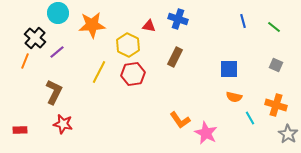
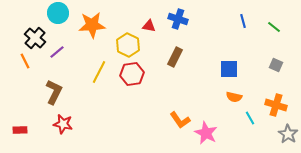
orange line: rotated 49 degrees counterclockwise
red hexagon: moved 1 px left
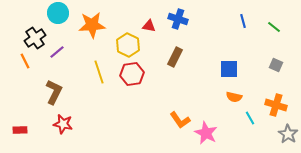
black cross: rotated 15 degrees clockwise
yellow line: rotated 45 degrees counterclockwise
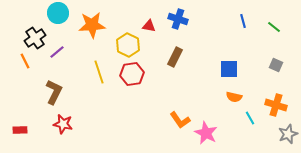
gray star: rotated 18 degrees clockwise
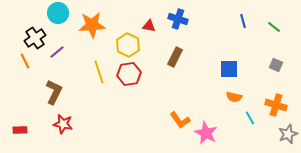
red hexagon: moved 3 px left
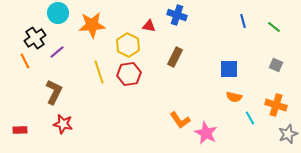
blue cross: moved 1 px left, 4 px up
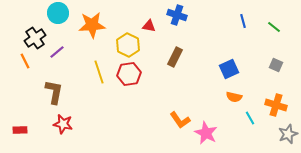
blue square: rotated 24 degrees counterclockwise
brown L-shape: rotated 15 degrees counterclockwise
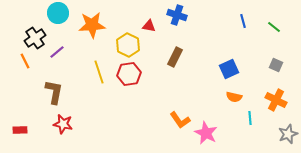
orange cross: moved 5 px up; rotated 10 degrees clockwise
cyan line: rotated 24 degrees clockwise
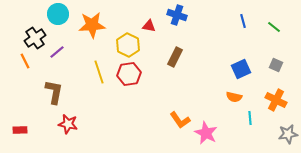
cyan circle: moved 1 px down
blue square: moved 12 px right
red star: moved 5 px right
gray star: rotated 12 degrees clockwise
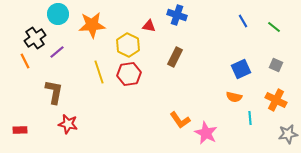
blue line: rotated 16 degrees counterclockwise
